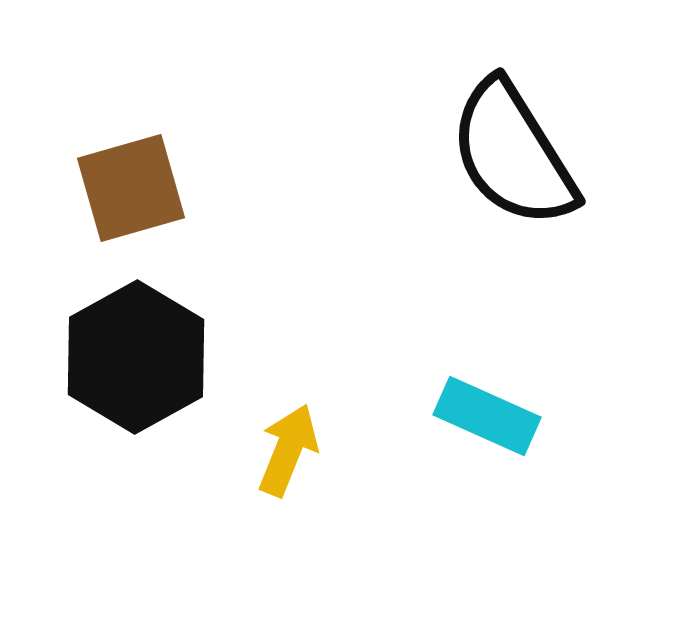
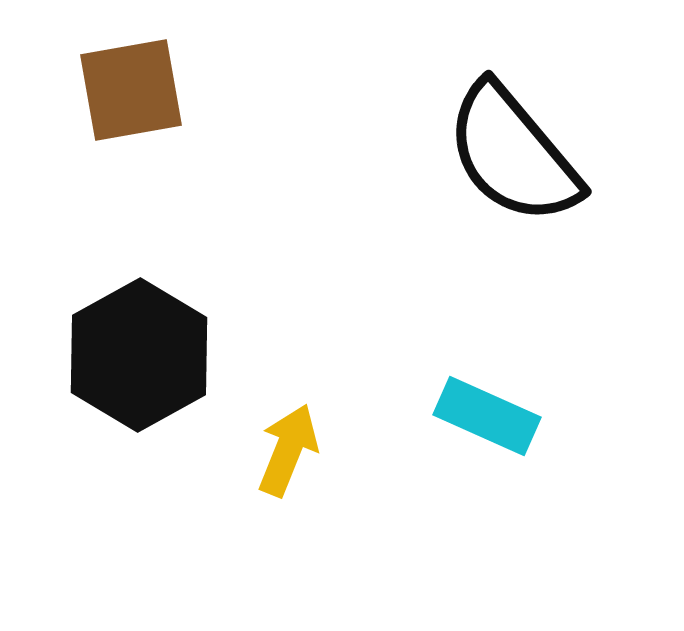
black semicircle: rotated 8 degrees counterclockwise
brown square: moved 98 px up; rotated 6 degrees clockwise
black hexagon: moved 3 px right, 2 px up
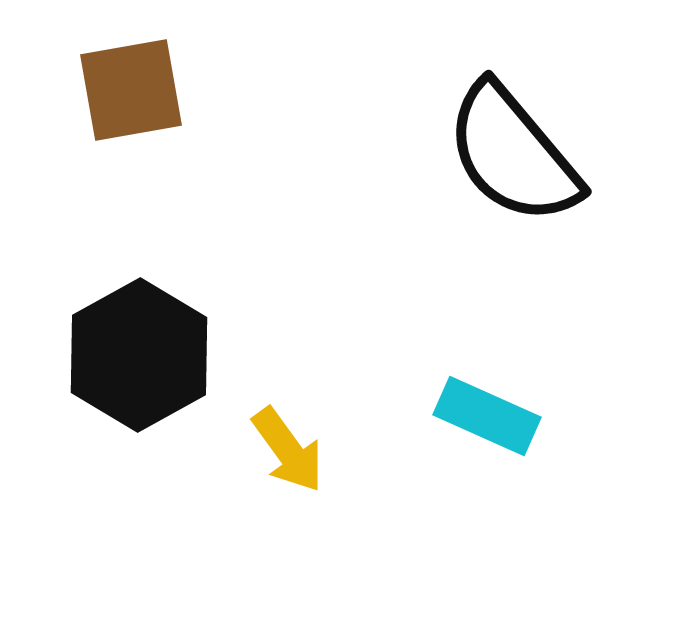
yellow arrow: rotated 122 degrees clockwise
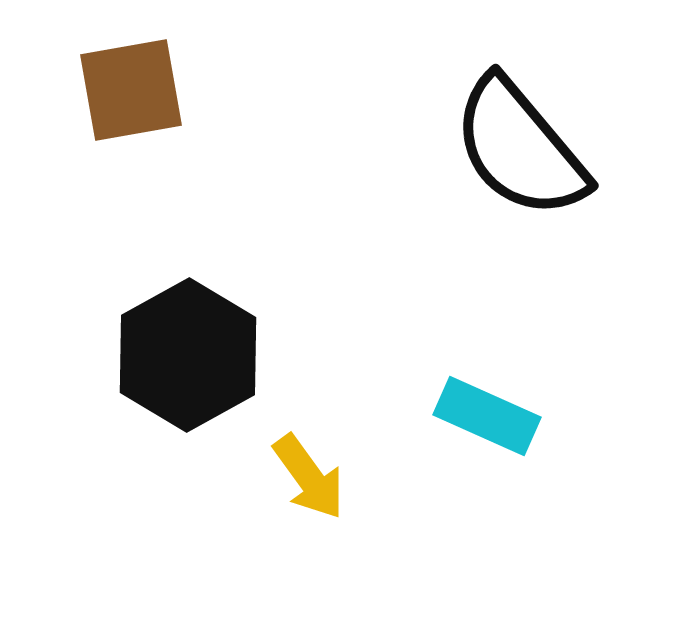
black semicircle: moved 7 px right, 6 px up
black hexagon: moved 49 px right
yellow arrow: moved 21 px right, 27 px down
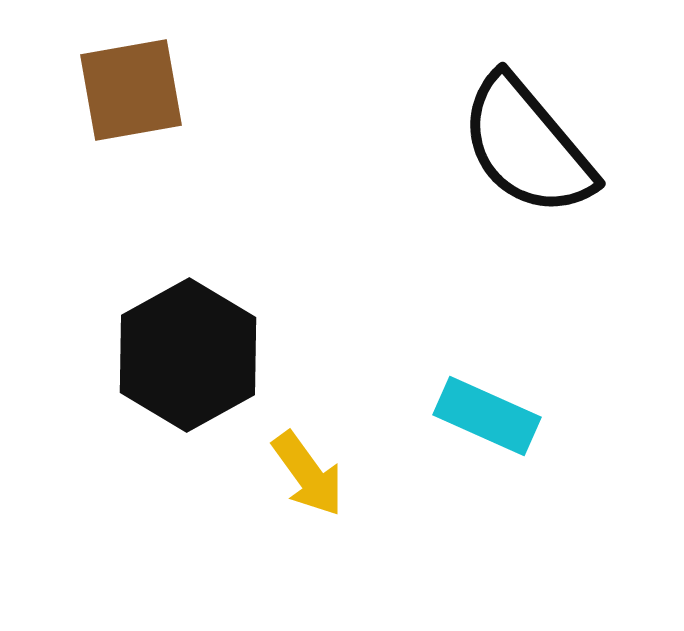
black semicircle: moved 7 px right, 2 px up
yellow arrow: moved 1 px left, 3 px up
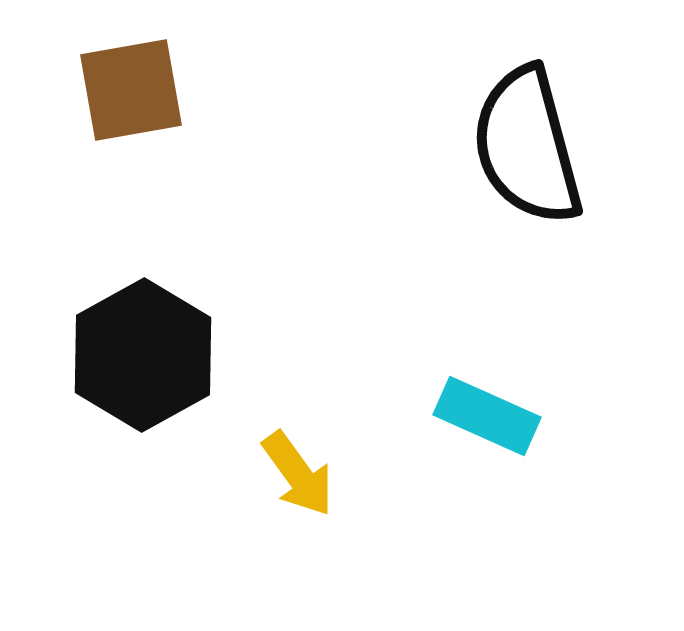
black semicircle: rotated 25 degrees clockwise
black hexagon: moved 45 px left
yellow arrow: moved 10 px left
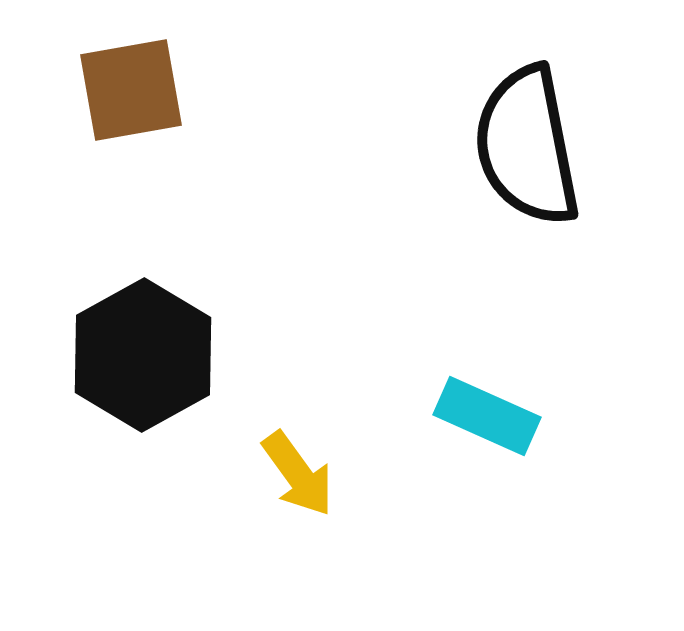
black semicircle: rotated 4 degrees clockwise
